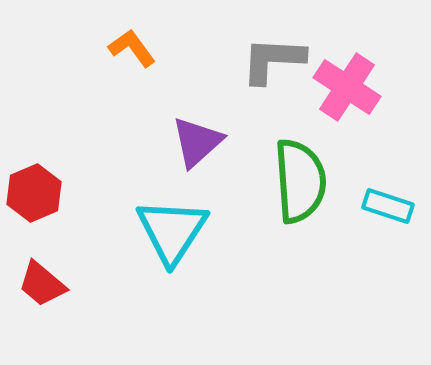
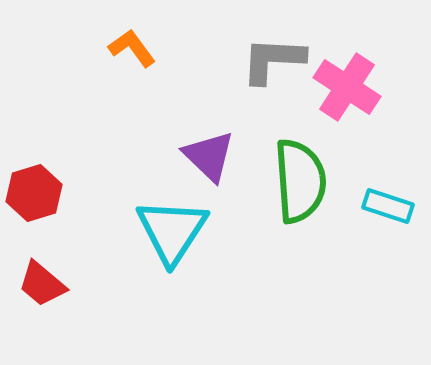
purple triangle: moved 12 px right, 14 px down; rotated 34 degrees counterclockwise
red hexagon: rotated 6 degrees clockwise
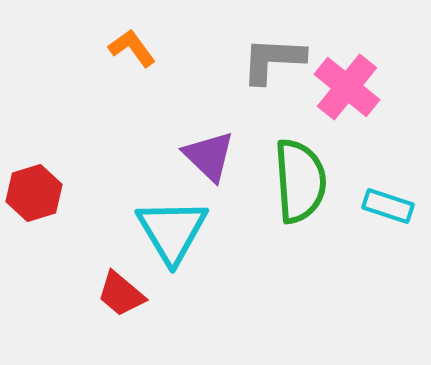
pink cross: rotated 6 degrees clockwise
cyan triangle: rotated 4 degrees counterclockwise
red trapezoid: moved 79 px right, 10 px down
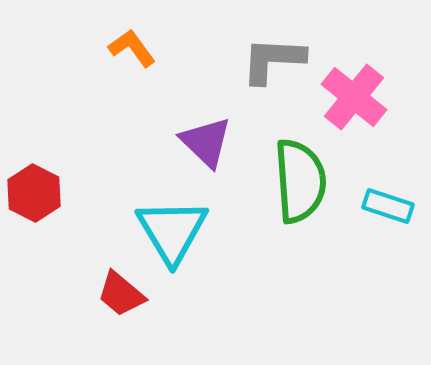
pink cross: moved 7 px right, 10 px down
purple triangle: moved 3 px left, 14 px up
red hexagon: rotated 16 degrees counterclockwise
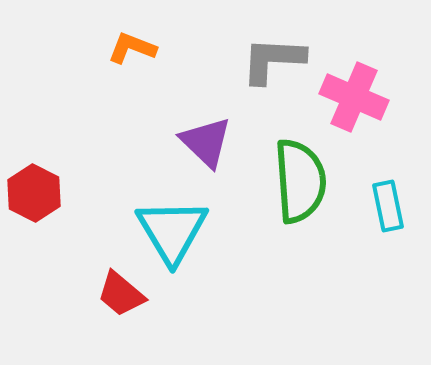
orange L-shape: rotated 33 degrees counterclockwise
pink cross: rotated 16 degrees counterclockwise
cyan rectangle: rotated 60 degrees clockwise
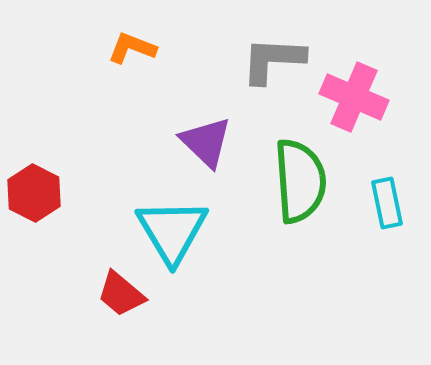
cyan rectangle: moved 1 px left, 3 px up
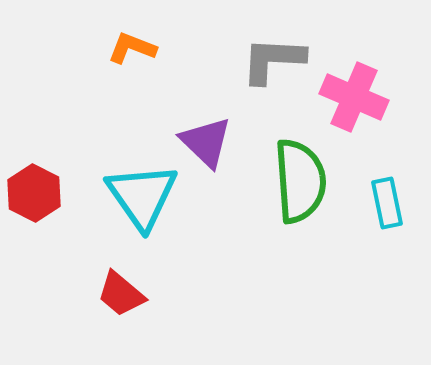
cyan triangle: moved 30 px left, 35 px up; rotated 4 degrees counterclockwise
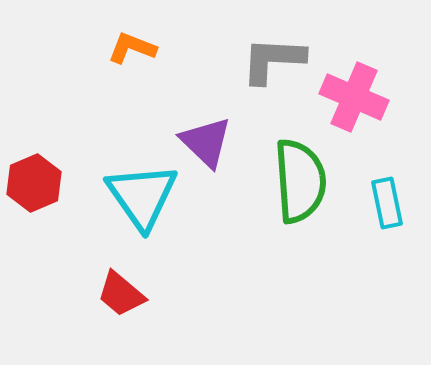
red hexagon: moved 10 px up; rotated 10 degrees clockwise
